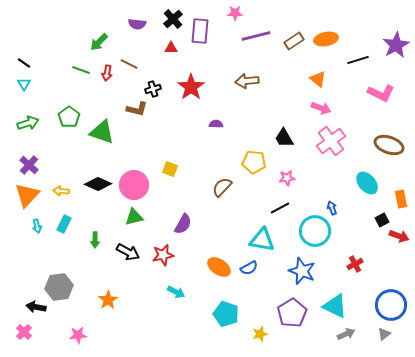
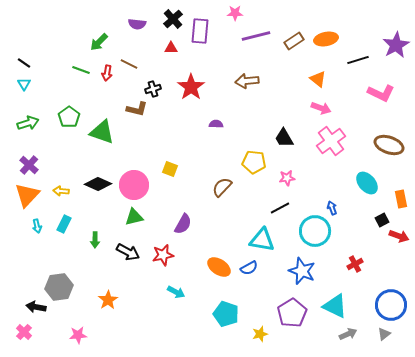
gray arrow at (346, 334): moved 2 px right
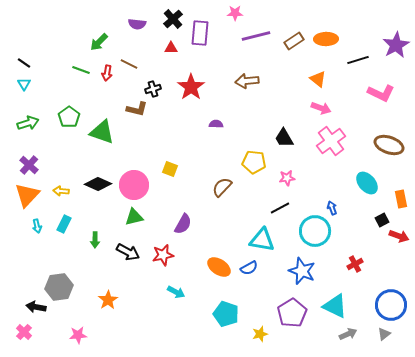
purple rectangle at (200, 31): moved 2 px down
orange ellipse at (326, 39): rotated 10 degrees clockwise
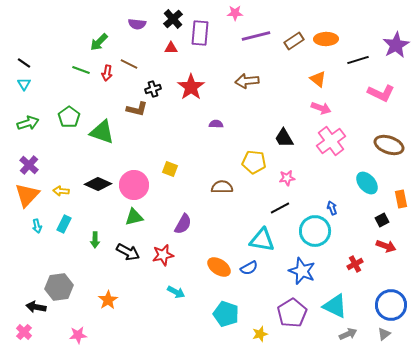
brown semicircle at (222, 187): rotated 45 degrees clockwise
red arrow at (399, 236): moved 13 px left, 10 px down
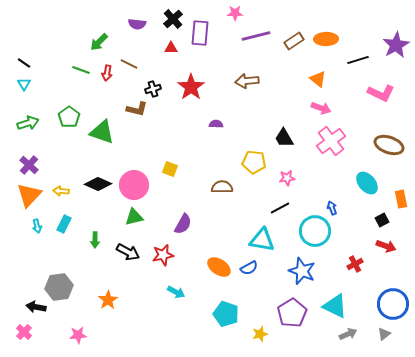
orange triangle at (27, 195): moved 2 px right
blue circle at (391, 305): moved 2 px right, 1 px up
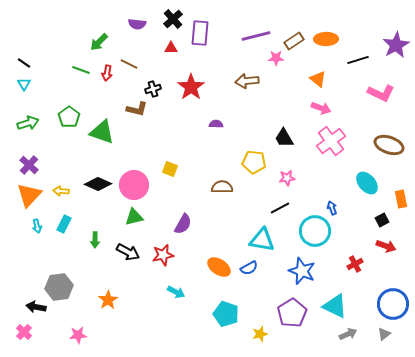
pink star at (235, 13): moved 41 px right, 45 px down
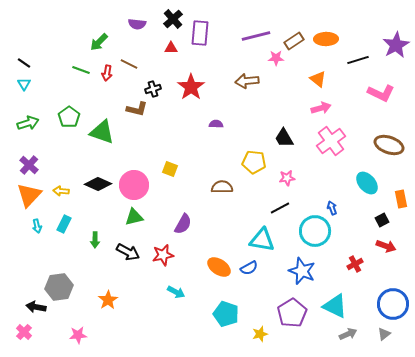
pink arrow at (321, 108): rotated 36 degrees counterclockwise
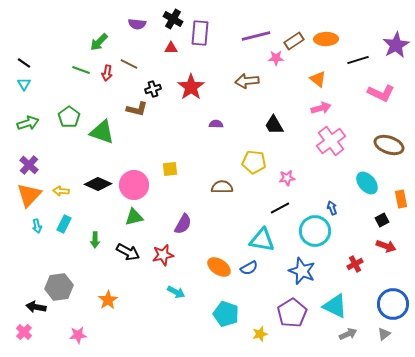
black cross at (173, 19): rotated 18 degrees counterclockwise
black trapezoid at (284, 138): moved 10 px left, 13 px up
yellow square at (170, 169): rotated 28 degrees counterclockwise
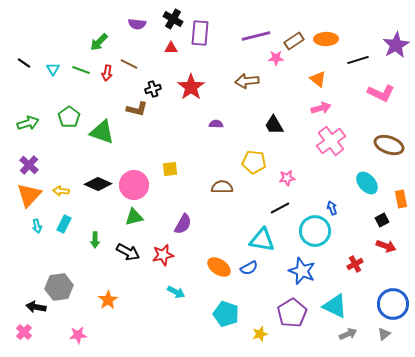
cyan triangle at (24, 84): moved 29 px right, 15 px up
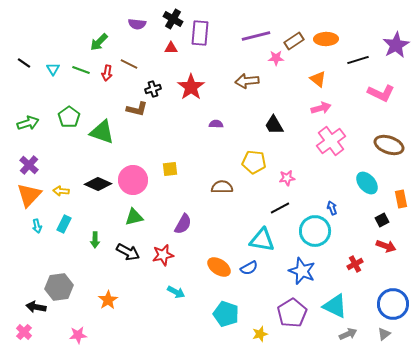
pink circle at (134, 185): moved 1 px left, 5 px up
